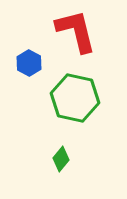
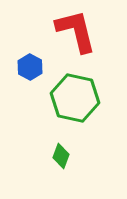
blue hexagon: moved 1 px right, 4 px down
green diamond: moved 3 px up; rotated 20 degrees counterclockwise
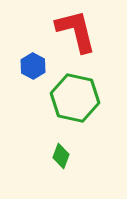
blue hexagon: moved 3 px right, 1 px up
